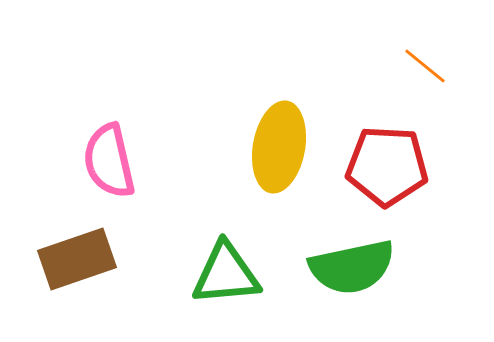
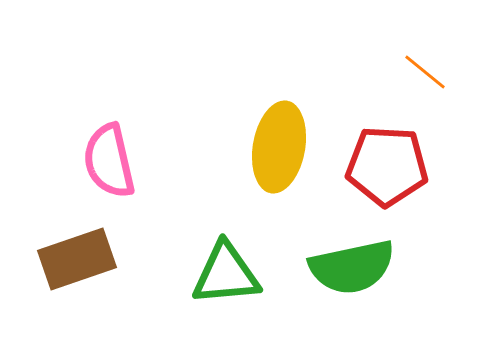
orange line: moved 6 px down
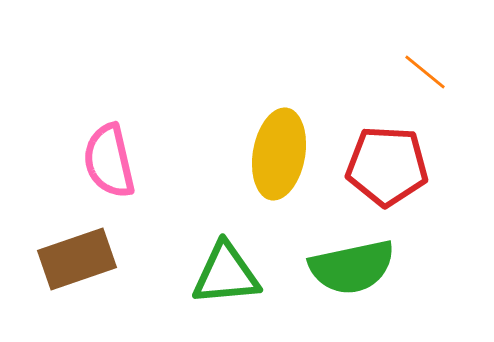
yellow ellipse: moved 7 px down
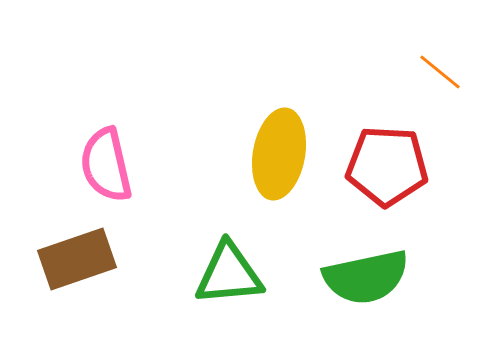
orange line: moved 15 px right
pink semicircle: moved 3 px left, 4 px down
green semicircle: moved 14 px right, 10 px down
green triangle: moved 3 px right
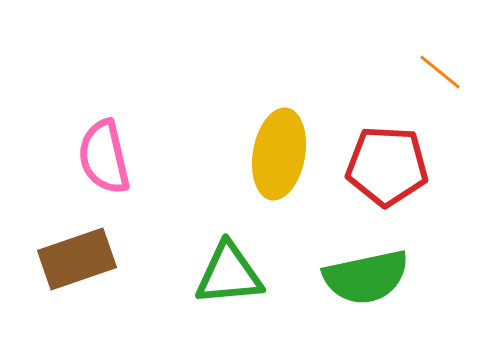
pink semicircle: moved 2 px left, 8 px up
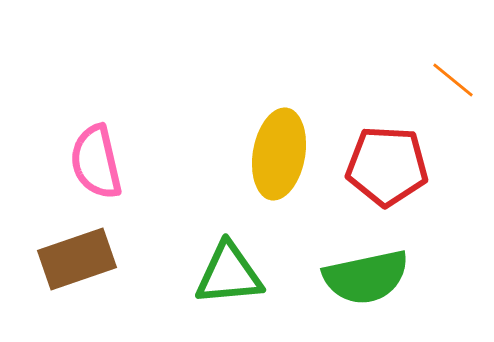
orange line: moved 13 px right, 8 px down
pink semicircle: moved 8 px left, 5 px down
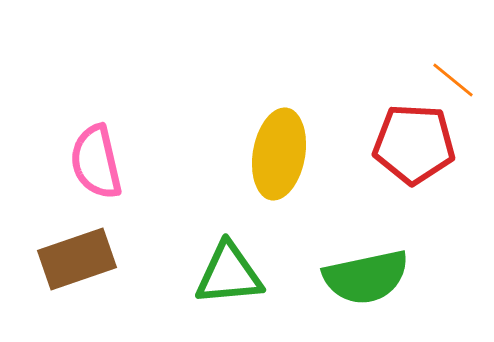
red pentagon: moved 27 px right, 22 px up
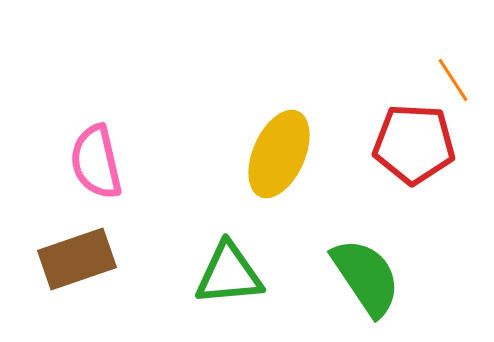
orange line: rotated 18 degrees clockwise
yellow ellipse: rotated 14 degrees clockwise
green semicircle: rotated 112 degrees counterclockwise
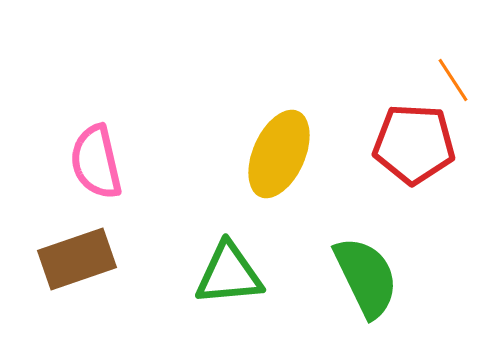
green semicircle: rotated 8 degrees clockwise
